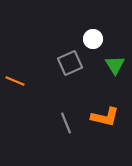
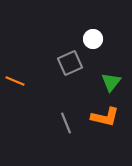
green triangle: moved 4 px left, 17 px down; rotated 10 degrees clockwise
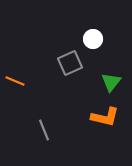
gray line: moved 22 px left, 7 px down
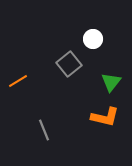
gray square: moved 1 px left, 1 px down; rotated 15 degrees counterclockwise
orange line: moved 3 px right; rotated 54 degrees counterclockwise
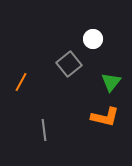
orange line: moved 3 px right, 1 px down; rotated 30 degrees counterclockwise
gray line: rotated 15 degrees clockwise
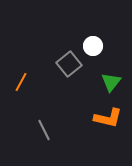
white circle: moved 7 px down
orange L-shape: moved 3 px right, 1 px down
gray line: rotated 20 degrees counterclockwise
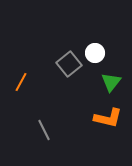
white circle: moved 2 px right, 7 px down
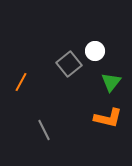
white circle: moved 2 px up
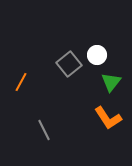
white circle: moved 2 px right, 4 px down
orange L-shape: rotated 44 degrees clockwise
